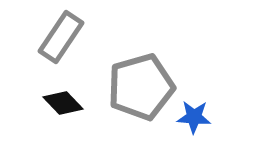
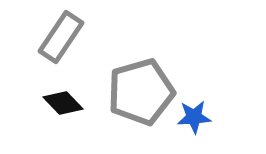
gray pentagon: moved 5 px down
blue star: rotated 8 degrees counterclockwise
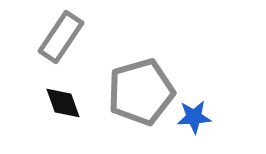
black diamond: rotated 24 degrees clockwise
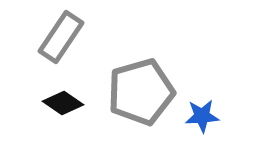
black diamond: rotated 36 degrees counterclockwise
blue star: moved 8 px right, 1 px up
